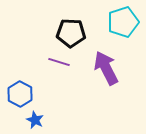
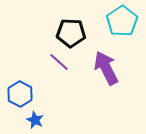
cyan pentagon: moved 1 px left, 1 px up; rotated 16 degrees counterclockwise
purple line: rotated 25 degrees clockwise
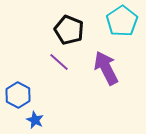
black pentagon: moved 2 px left, 3 px up; rotated 20 degrees clockwise
blue hexagon: moved 2 px left, 1 px down
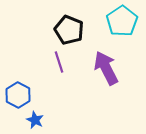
purple line: rotated 30 degrees clockwise
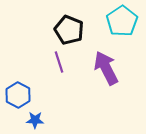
blue star: rotated 24 degrees counterclockwise
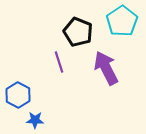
black pentagon: moved 9 px right, 2 px down
